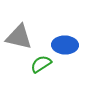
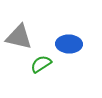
blue ellipse: moved 4 px right, 1 px up
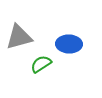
gray triangle: rotated 28 degrees counterclockwise
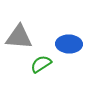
gray triangle: rotated 20 degrees clockwise
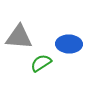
green semicircle: moved 1 px up
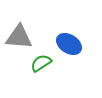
blue ellipse: rotated 30 degrees clockwise
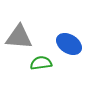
green semicircle: rotated 25 degrees clockwise
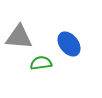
blue ellipse: rotated 20 degrees clockwise
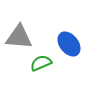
green semicircle: rotated 15 degrees counterclockwise
